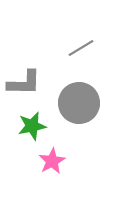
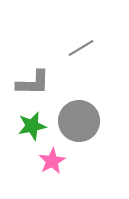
gray L-shape: moved 9 px right
gray circle: moved 18 px down
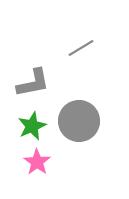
gray L-shape: rotated 12 degrees counterclockwise
green star: rotated 12 degrees counterclockwise
pink star: moved 15 px left, 1 px down; rotated 8 degrees counterclockwise
